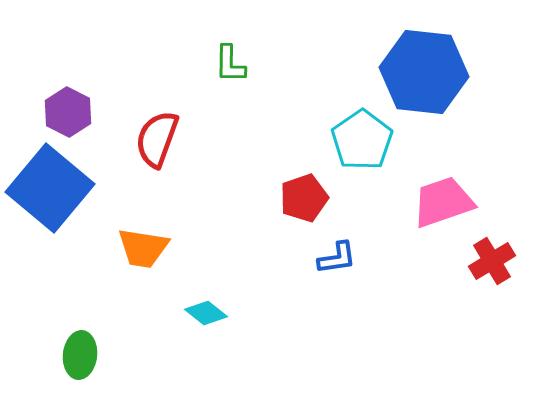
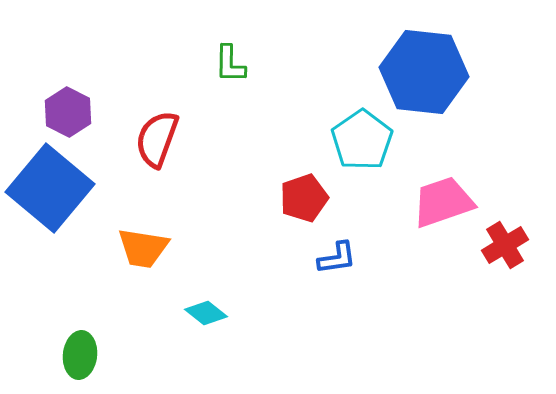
red cross: moved 13 px right, 16 px up
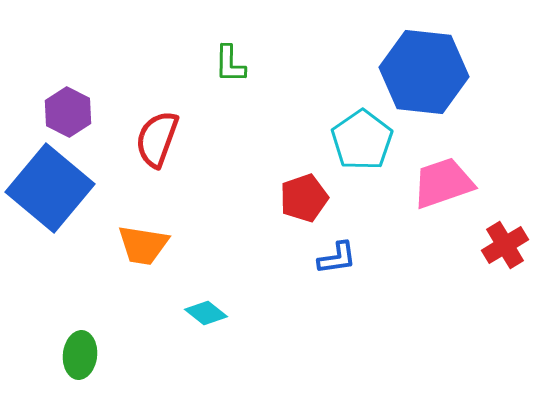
pink trapezoid: moved 19 px up
orange trapezoid: moved 3 px up
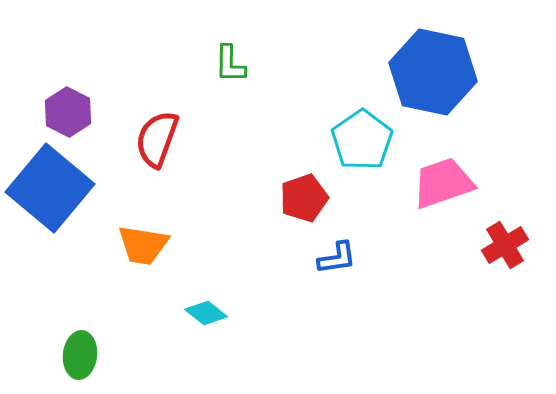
blue hexagon: moved 9 px right; rotated 6 degrees clockwise
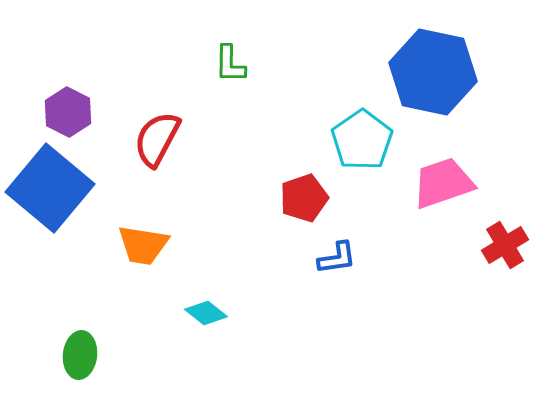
red semicircle: rotated 8 degrees clockwise
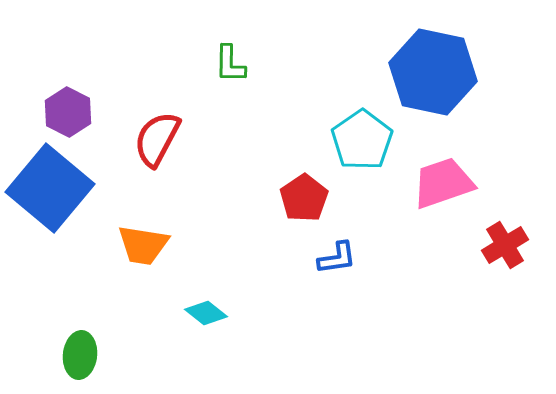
red pentagon: rotated 15 degrees counterclockwise
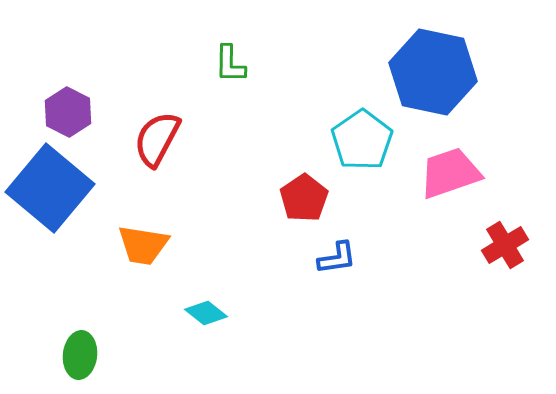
pink trapezoid: moved 7 px right, 10 px up
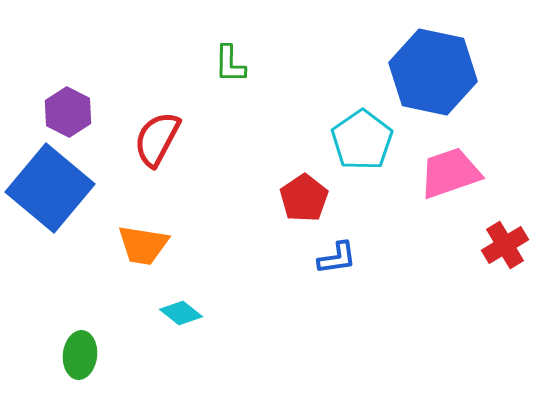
cyan diamond: moved 25 px left
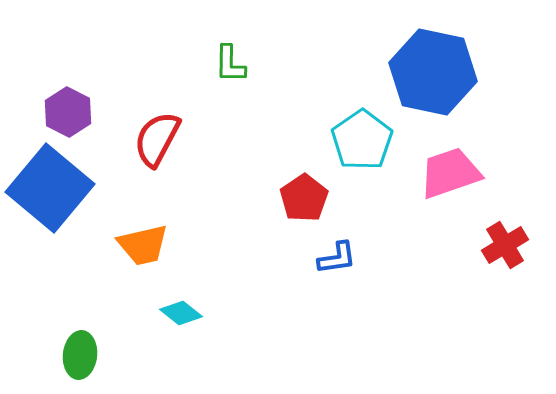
orange trapezoid: rotated 22 degrees counterclockwise
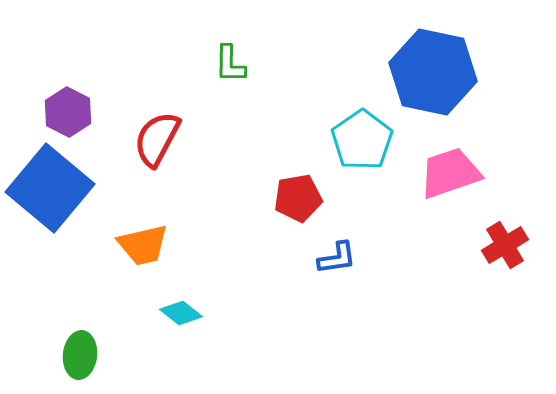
red pentagon: moved 6 px left; rotated 24 degrees clockwise
